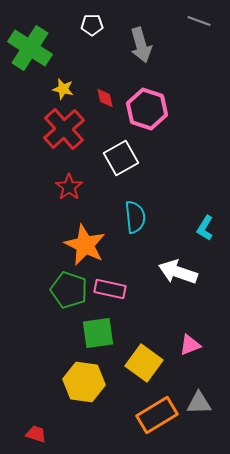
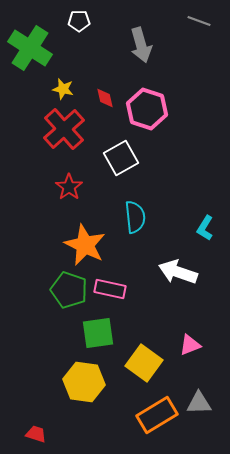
white pentagon: moved 13 px left, 4 px up
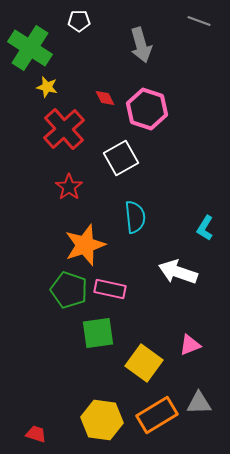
yellow star: moved 16 px left, 2 px up
red diamond: rotated 15 degrees counterclockwise
orange star: rotated 27 degrees clockwise
yellow hexagon: moved 18 px right, 38 px down
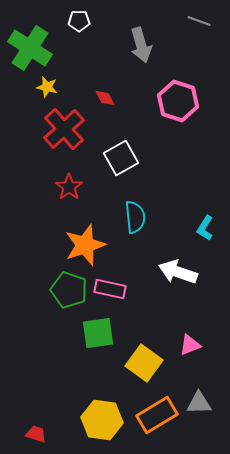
pink hexagon: moved 31 px right, 8 px up
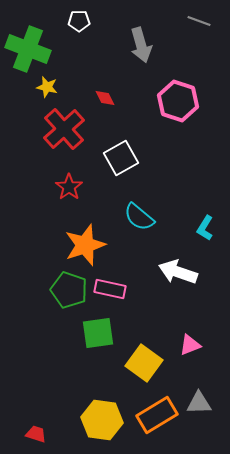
green cross: moved 2 px left, 1 px down; rotated 12 degrees counterclockwise
cyan semicircle: moved 4 px right; rotated 136 degrees clockwise
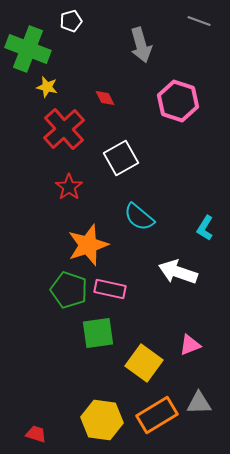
white pentagon: moved 8 px left; rotated 15 degrees counterclockwise
orange star: moved 3 px right
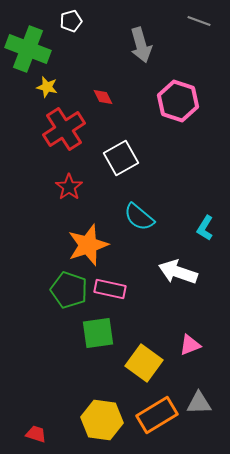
red diamond: moved 2 px left, 1 px up
red cross: rotated 9 degrees clockwise
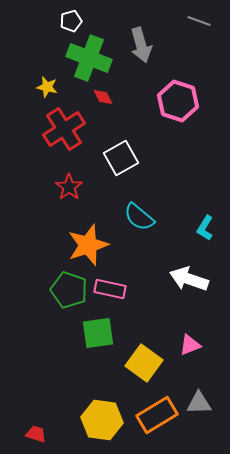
green cross: moved 61 px right, 9 px down
white arrow: moved 11 px right, 7 px down
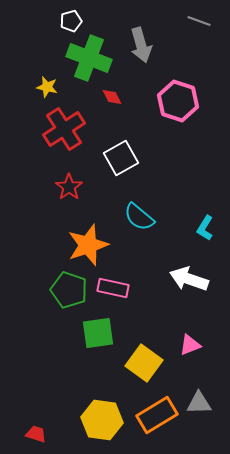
red diamond: moved 9 px right
pink rectangle: moved 3 px right, 1 px up
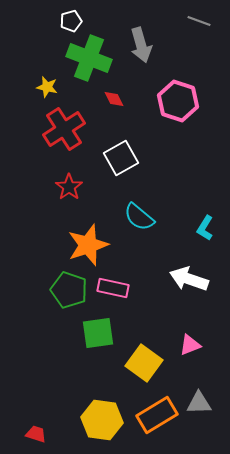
red diamond: moved 2 px right, 2 px down
